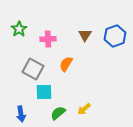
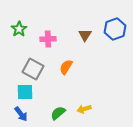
blue hexagon: moved 7 px up
orange semicircle: moved 3 px down
cyan square: moved 19 px left
yellow arrow: rotated 24 degrees clockwise
blue arrow: rotated 28 degrees counterclockwise
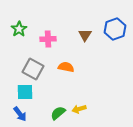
orange semicircle: rotated 70 degrees clockwise
yellow arrow: moved 5 px left
blue arrow: moved 1 px left
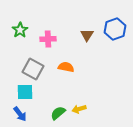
green star: moved 1 px right, 1 px down
brown triangle: moved 2 px right
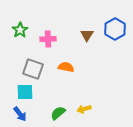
blue hexagon: rotated 10 degrees counterclockwise
gray square: rotated 10 degrees counterclockwise
yellow arrow: moved 5 px right
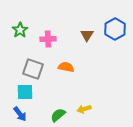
green semicircle: moved 2 px down
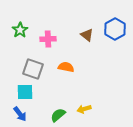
brown triangle: rotated 24 degrees counterclockwise
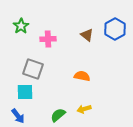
green star: moved 1 px right, 4 px up
orange semicircle: moved 16 px right, 9 px down
blue arrow: moved 2 px left, 2 px down
